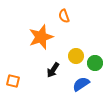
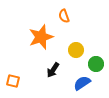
yellow circle: moved 6 px up
green circle: moved 1 px right, 1 px down
blue semicircle: moved 1 px right, 1 px up
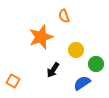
orange square: rotated 16 degrees clockwise
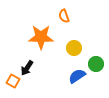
orange star: rotated 20 degrees clockwise
yellow circle: moved 2 px left, 2 px up
black arrow: moved 26 px left, 2 px up
blue semicircle: moved 5 px left, 7 px up
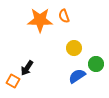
orange star: moved 1 px left, 17 px up
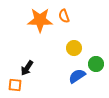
orange square: moved 2 px right, 4 px down; rotated 24 degrees counterclockwise
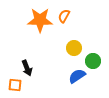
orange semicircle: rotated 48 degrees clockwise
green circle: moved 3 px left, 3 px up
black arrow: rotated 56 degrees counterclockwise
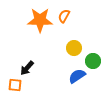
black arrow: rotated 63 degrees clockwise
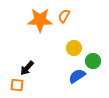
orange square: moved 2 px right
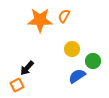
yellow circle: moved 2 px left, 1 px down
orange square: rotated 32 degrees counterclockwise
